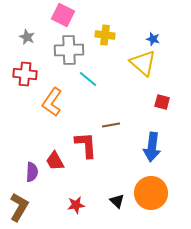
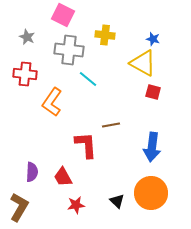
gray cross: rotated 8 degrees clockwise
yellow triangle: rotated 12 degrees counterclockwise
red square: moved 9 px left, 10 px up
red trapezoid: moved 8 px right, 16 px down
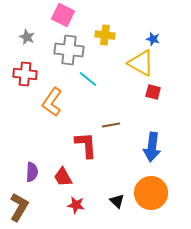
yellow triangle: moved 2 px left
red star: rotated 18 degrees clockwise
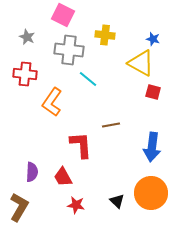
red L-shape: moved 5 px left
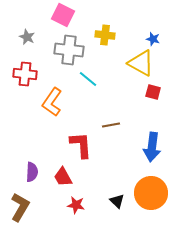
brown L-shape: moved 1 px right
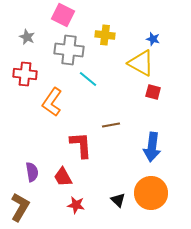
purple semicircle: rotated 12 degrees counterclockwise
black triangle: moved 1 px right, 1 px up
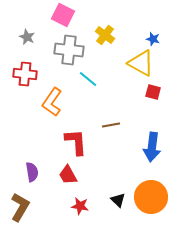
yellow cross: rotated 30 degrees clockwise
red L-shape: moved 5 px left, 3 px up
red trapezoid: moved 5 px right, 2 px up
orange circle: moved 4 px down
red star: moved 4 px right, 1 px down
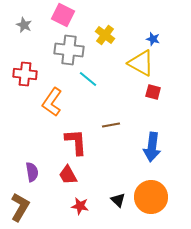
gray star: moved 3 px left, 12 px up
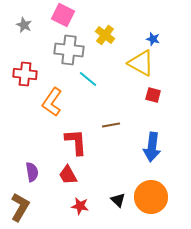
red square: moved 3 px down
